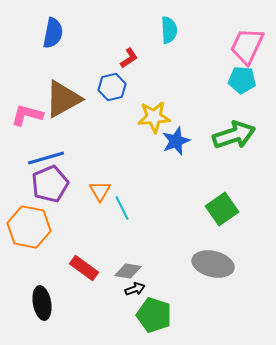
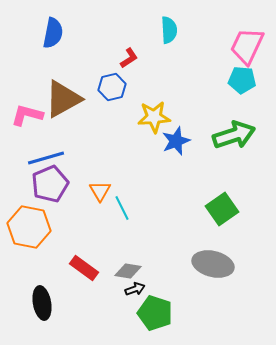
green pentagon: moved 1 px right, 2 px up
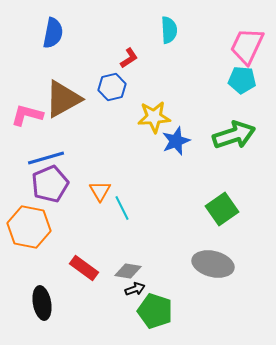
green pentagon: moved 2 px up
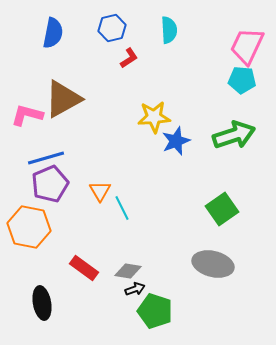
blue hexagon: moved 59 px up
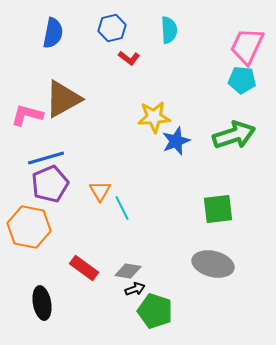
red L-shape: rotated 70 degrees clockwise
green square: moved 4 px left; rotated 28 degrees clockwise
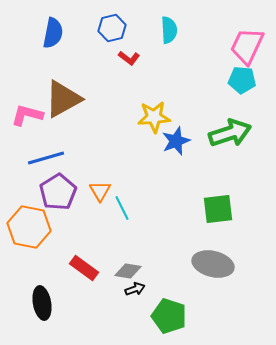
green arrow: moved 4 px left, 2 px up
purple pentagon: moved 8 px right, 8 px down; rotated 9 degrees counterclockwise
green pentagon: moved 14 px right, 5 px down
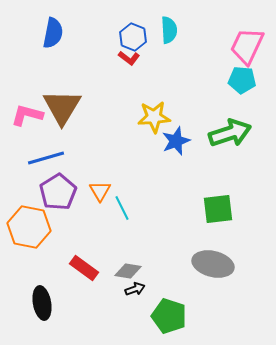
blue hexagon: moved 21 px right, 9 px down; rotated 24 degrees counterclockwise
brown triangle: moved 1 px left, 8 px down; rotated 30 degrees counterclockwise
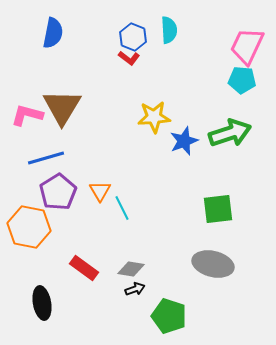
blue star: moved 8 px right
gray diamond: moved 3 px right, 2 px up
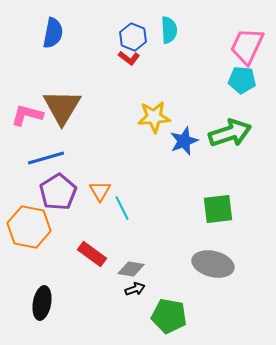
red rectangle: moved 8 px right, 14 px up
black ellipse: rotated 20 degrees clockwise
green pentagon: rotated 8 degrees counterclockwise
